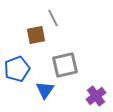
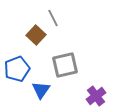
brown square: rotated 36 degrees counterclockwise
blue triangle: moved 4 px left
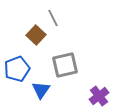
purple cross: moved 3 px right
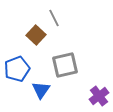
gray line: moved 1 px right
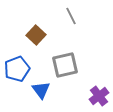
gray line: moved 17 px right, 2 px up
blue triangle: rotated 12 degrees counterclockwise
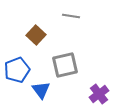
gray line: rotated 54 degrees counterclockwise
blue pentagon: moved 1 px down
purple cross: moved 2 px up
